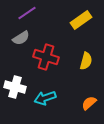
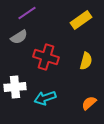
gray semicircle: moved 2 px left, 1 px up
white cross: rotated 20 degrees counterclockwise
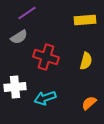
yellow rectangle: moved 4 px right; rotated 30 degrees clockwise
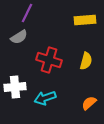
purple line: rotated 30 degrees counterclockwise
red cross: moved 3 px right, 3 px down
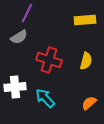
cyan arrow: rotated 65 degrees clockwise
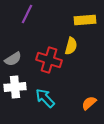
purple line: moved 1 px down
gray semicircle: moved 6 px left, 22 px down
yellow semicircle: moved 15 px left, 15 px up
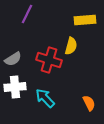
orange semicircle: rotated 105 degrees clockwise
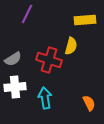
cyan arrow: rotated 35 degrees clockwise
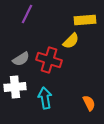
yellow semicircle: moved 5 px up; rotated 30 degrees clockwise
gray semicircle: moved 8 px right
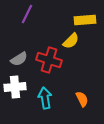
gray semicircle: moved 2 px left
orange semicircle: moved 7 px left, 4 px up
